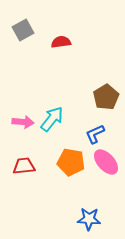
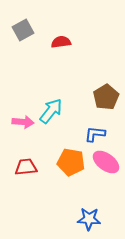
cyan arrow: moved 1 px left, 8 px up
blue L-shape: rotated 30 degrees clockwise
pink ellipse: rotated 12 degrees counterclockwise
red trapezoid: moved 2 px right, 1 px down
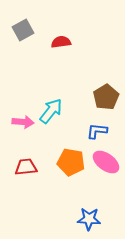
blue L-shape: moved 2 px right, 3 px up
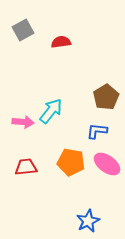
pink ellipse: moved 1 px right, 2 px down
blue star: moved 1 px left, 2 px down; rotated 30 degrees counterclockwise
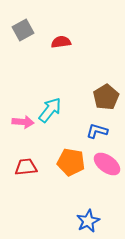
cyan arrow: moved 1 px left, 1 px up
blue L-shape: rotated 10 degrees clockwise
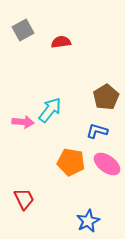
red trapezoid: moved 2 px left, 32 px down; rotated 70 degrees clockwise
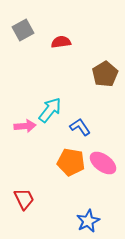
brown pentagon: moved 1 px left, 23 px up
pink arrow: moved 2 px right, 4 px down; rotated 10 degrees counterclockwise
blue L-shape: moved 17 px left, 4 px up; rotated 40 degrees clockwise
pink ellipse: moved 4 px left, 1 px up
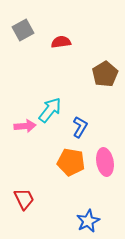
blue L-shape: rotated 65 degrees clockwise
pink ellipse: moved 2 px right, 1 px up; rotated 44 degrees clockwise
